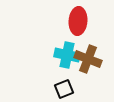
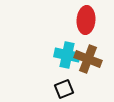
red ellipse: moved 8 px right, 1 px up
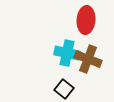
cyan cross: moved 2 px up
black square: rotated 30 degrees counterclockwise
